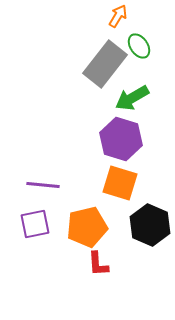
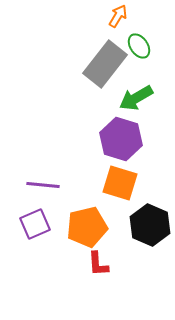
green arrow: moved 4 px right
purple square: rotated 12 degrees counterclockwise
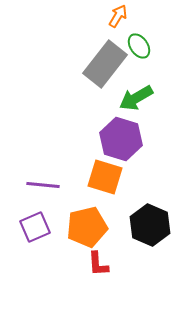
orange square: moved 15 px left, 6 px up
purple square: moved 3 px down
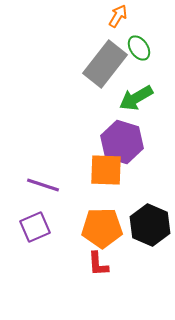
green ellipse: moved 2 px down
purple hexagon: moved 1 px right, 3 px down
orange square: moved 1 px right, 7 px up; rotated 15 degrees counterclockwise
purple line: rotated 12 degrees clockwise
orange pentagon: moved 15 px right, 1 px down; rotated 12 degrees clockwise
